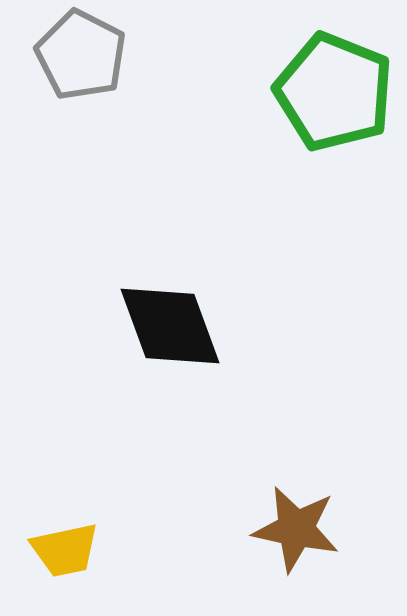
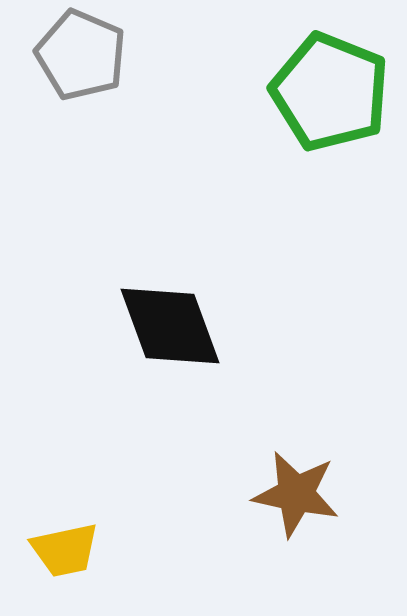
gray pentagon: rotated 4 degrees counterclockwise
green pentagon: moved 4 px left
brown star: moved 35 px up
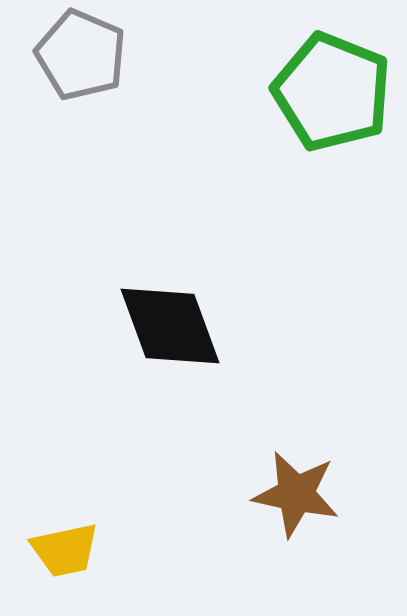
green pentagon: moved 2 px right
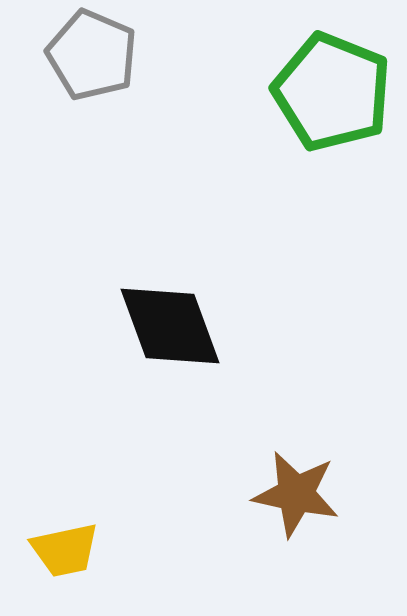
gray pentagon: moved 11 px right
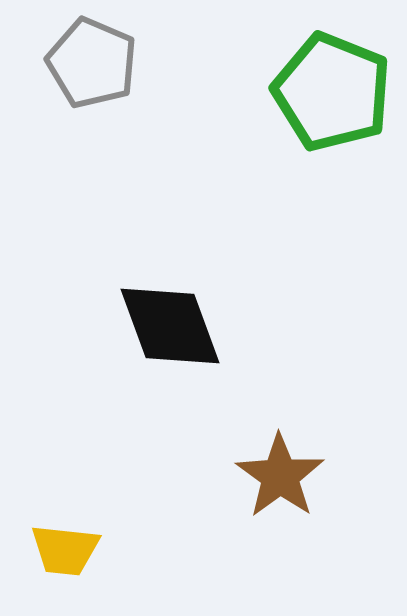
gray pentagon: moved 8 px down
brown star: moved 16 px left, 18 px up; rotated 24 degrees clockwise
yellow trapezoid: rotated 18 degrees clockwise
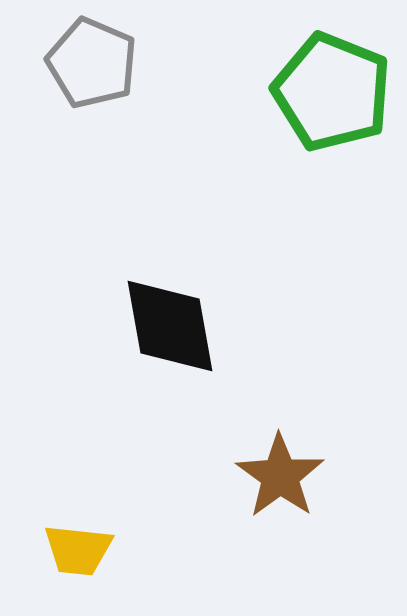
black diamond: rotated 10 degrees clockwise
yellow trapezoid: moved 13 px right
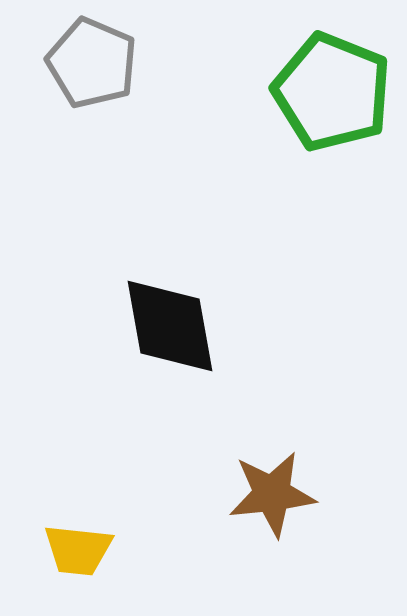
brown star: moved 8 px left, 18 px down; rotated 30 degrees clockwise
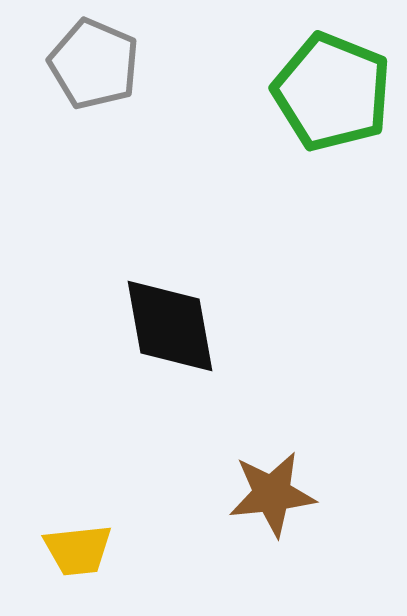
gray pentagon: moved 2 px right, 1 px down
yellow trapezoid: rotated 12 degrees counterclockwise
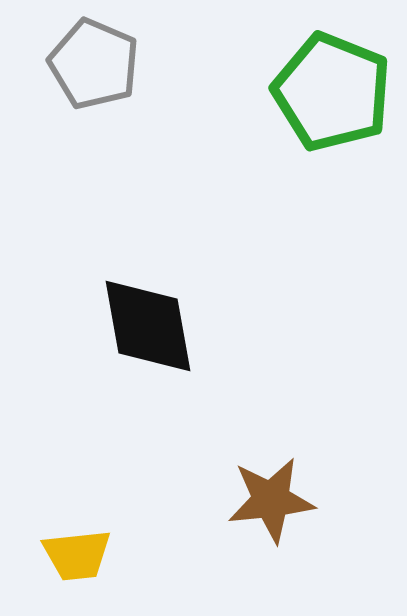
black diamond: moved 22 px left
brown star: moved 1 px left, 6 px down
yellow trapezoid: moved 1 px left, 5 px down
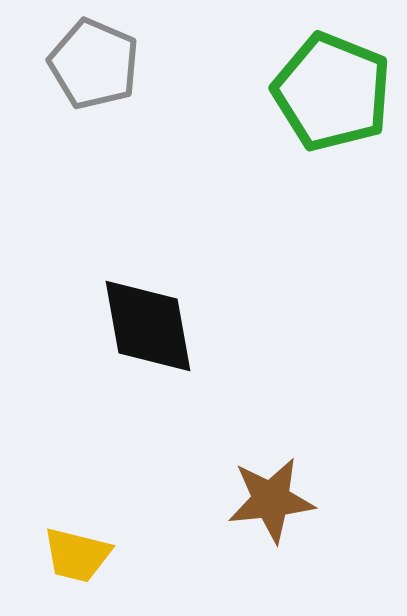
yellow trapezoid: rotated 20 degrees clockwise
